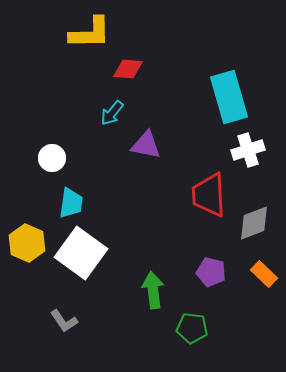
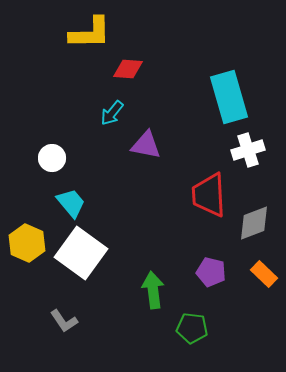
cyan trapezoid: rotated 48 degrees counterclockwise
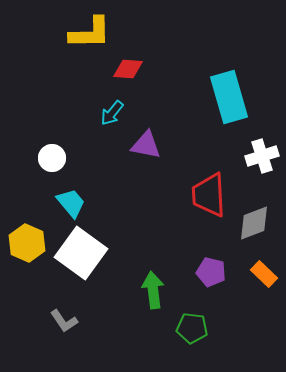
white cross: moved 14 px right, 6 px down
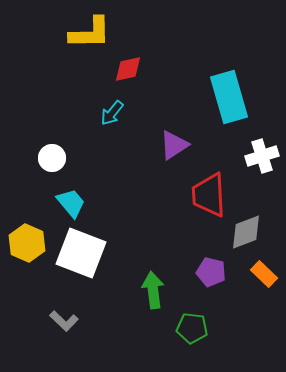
red diamond: rotated 16 degrees counterclockwise
purple triangle: moved 28 px right; rotated 44 degrees counterclockwise
gray diamond: moved 8 px left, 9 px down
white square: rotated 15 degrees counterclockwise
gray L-shape: rotated 12 degrees counterclockwise
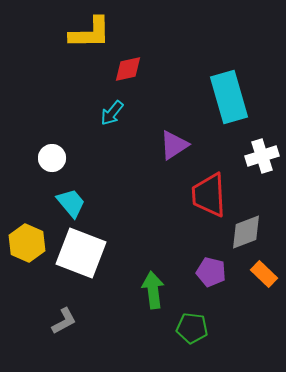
gray L-shape: rotated 72 degrees counterclockwise
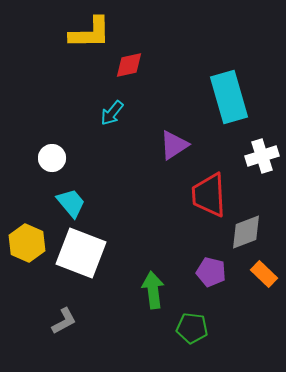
red diamond: moved 1 px right, 4 px up
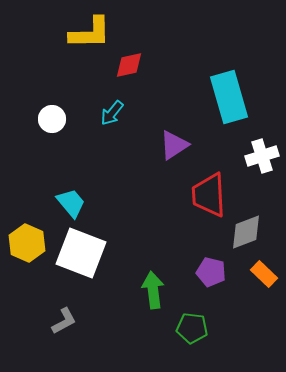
white circle: moved 39 px up
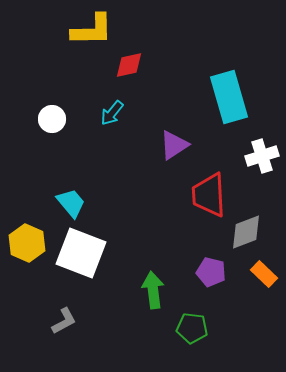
yellow L-shape: moved 2 px right, 3 px up
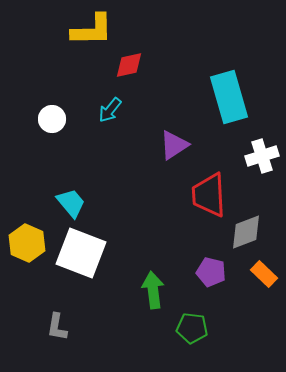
cyan arrow: moved 2 px left, 3 px up
gray L-shape: moved 7 px left, 6 px down; rotated 128 degrees clockwise
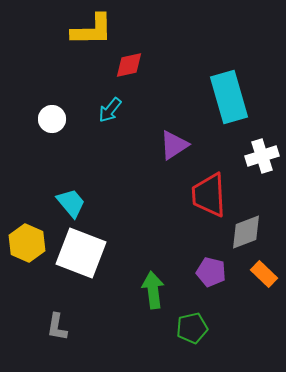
green pentagon: rotated 20 degrees counterclockwise
